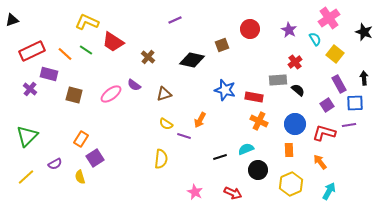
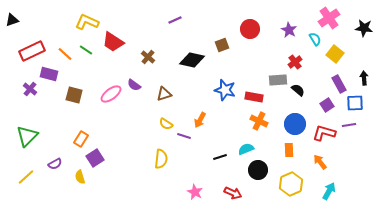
black star at (364, 32): moved 4 px up; rotated 12 degrees counterclockwise
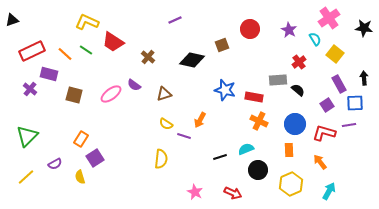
red cross at (295, 62): moved 4 px right
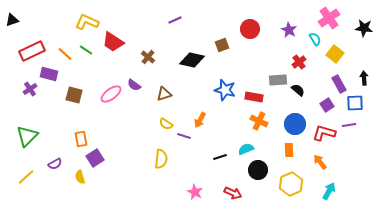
purple cross at (30, 89): rotated 16 degrees clockwise
orange rectangle at (81, 139): rotated 42 degrees counterclockwise
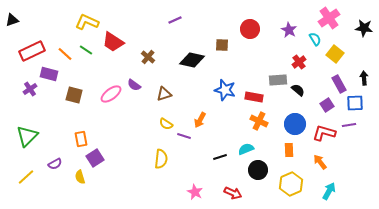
brown square at (222, 45): rotated 24 degrees clockwise
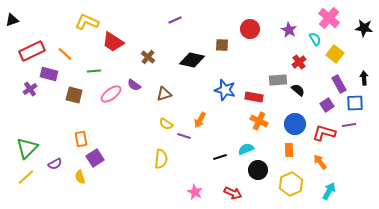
pink cross at (329, 18): rotated 15 degrees counterclockwise
green line at (86, 50): moved 8 px right, 21 px down; rotated 40 degrees counterclockwise
green triangle at (27, 136): moved 12 px down
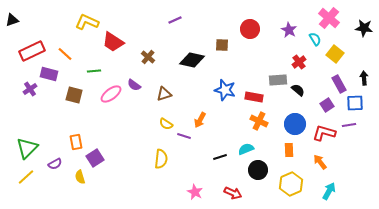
orange rectangle at (81, 139): moved 5 px left, 3 px down
